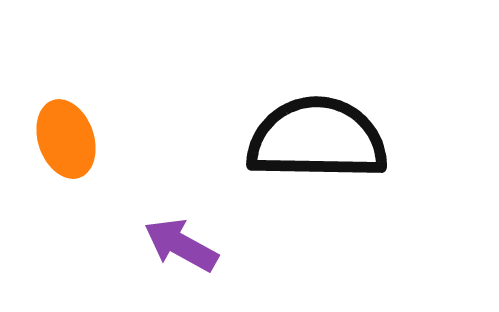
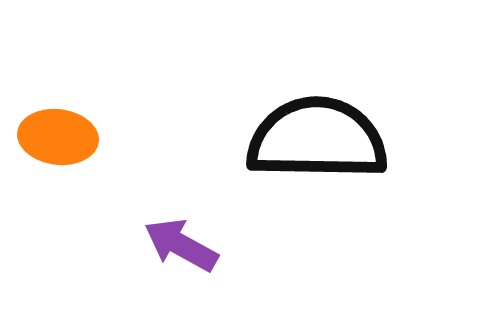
orange ellipse: moved 8 px left, 2 px up; rotated 64 degrees counterclockwise
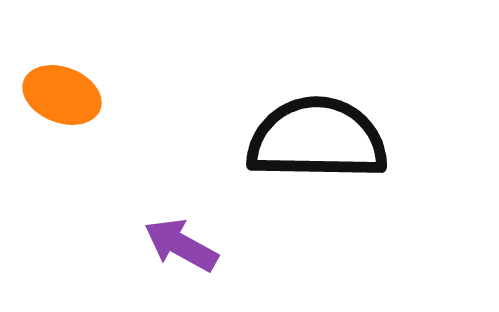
orange ellipse: moved 4 px right, 42 px up; rotated 14 degrees clockwise
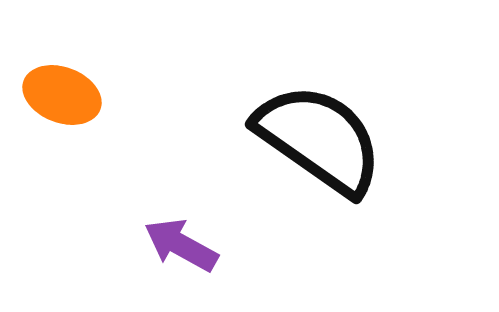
black semicircle: moved 2 px right; rotated 34 degrees clockwise
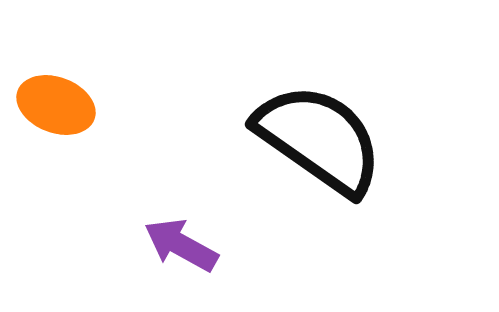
orange ellipse: moved 6 px left, 10 px down
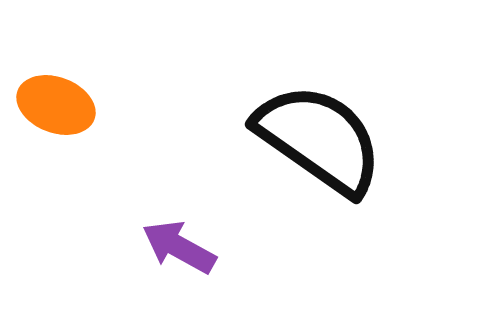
purple arrow: moved 2 px left, 2 px down
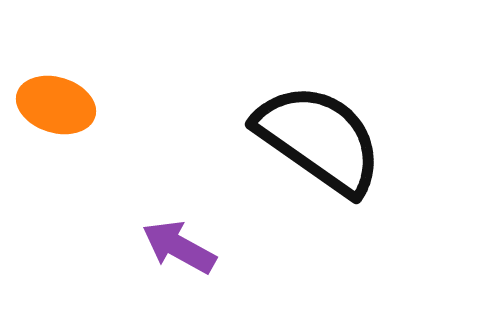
orange ellipse: rotated 4 degrees counterclockwise
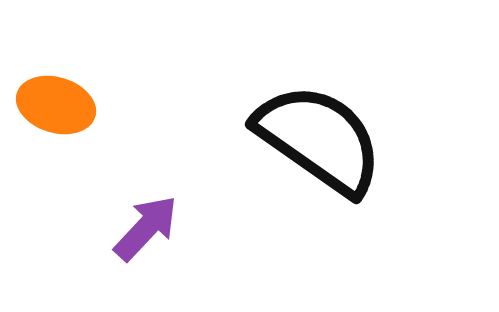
purple arrow: moved 33 px left, 19 px up; rotated 104 degrees clockwise
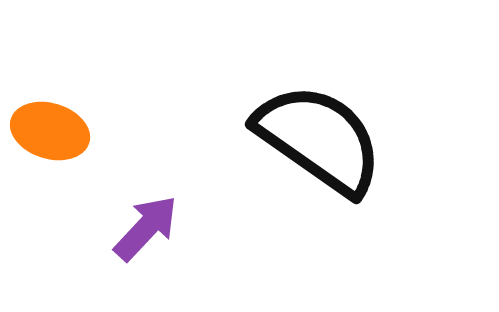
orange ellipse: moved 6 px left, 26 px down
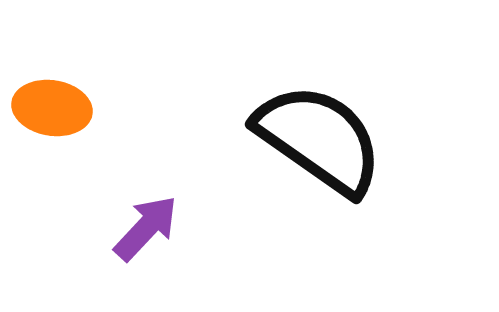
orange ellipse: moved 2 px right, 23 px up; rotated 8 degrees counterclockwise
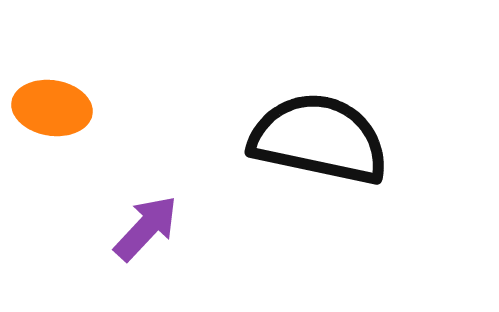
black semicircle: rotated 23 degrees counterclockwise
